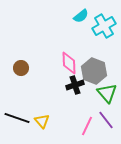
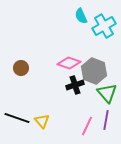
cyan semicircle: rotated 105 degrees clockwise
pink diamond: rotated 70 degrees counterclockwise
purple line: rotated 48 degrees clockwise
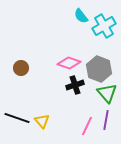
cyan semicircle: rotated 14 degrees counterclockwise
gray hexagon: moved 5 px right, 2 px up
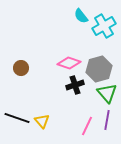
gray hexagon: rotated 25 degrees clockwise
purple line: moved 1 px right
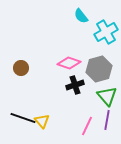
cyan cross: moved 2 px right, 6 px down
green triangle: moved 3 px down
black line: moved 6 px right
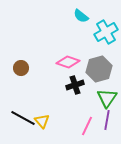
cyan semicircle: rotated 14 degrees counterclockwise
pink diamond: moved 1 px left, 1 px up
green triangle: moved 2 px down; rotated 15 degrees clockwise
black line: rotated 10 degrees clockwise
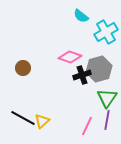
pink diamond: moved 2 px right, 5 px up
brown circle: moved 2 px right
black cross: moved 7 px right, 10 px up
yellow triangle: rotated 28 degrees clockwise
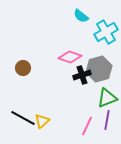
green triangle: rotated 35 degrees clockwise
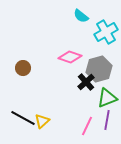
black cross: moved 4 px right, 7 px down; rotated 24 degrees counterclockwise
